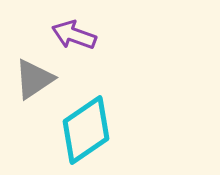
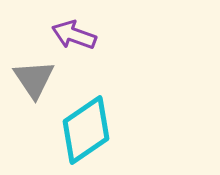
gray triangle: rotated 30 degrees counterclockwise
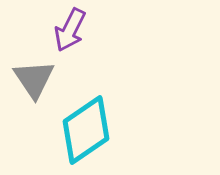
purple arrow: moved 4 px left, 5 px up; rotated 84 degrees counterclockwise
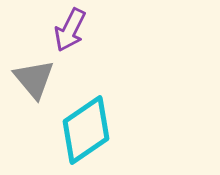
gray triangle: rotated 6 degrees counterclockwise
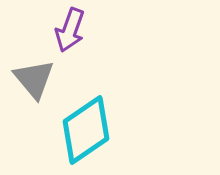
purple arrow: rotated 6 degrees counterclockwise
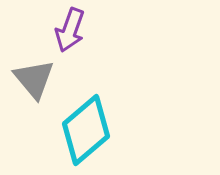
cyan diamond: rotated 6 degrees counterclockwise
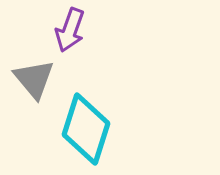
cyan diamond: moved 1 px up; rotated 32 degrees counterclockwise
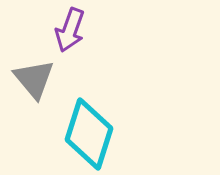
cyan diamond: moved 3 px right, 5 px down
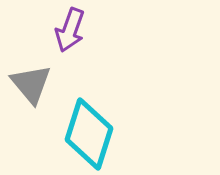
gray triangle: moved 3 px left, 5 px down
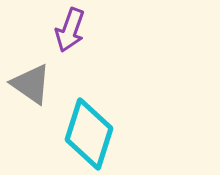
gray triangle: rotated 15 degrees counterclockwise
